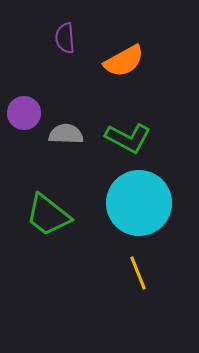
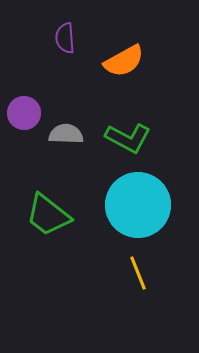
cyan circle: moved 1 px left, 2 px down
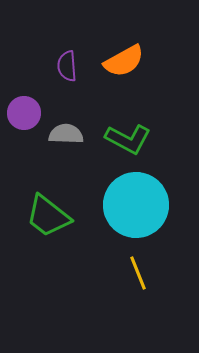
purple semicircle: moved 2 px right, 28 px down
green L-shape: moved 1 px down
cyan circle: moved 2 px left
green trapezoid: moved 1 px down
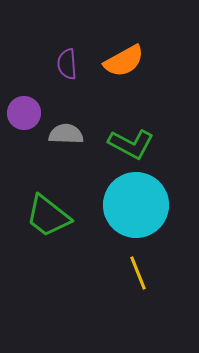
purple semicircle: moved 2 px up
green L-shape: moved 3 px right, 5 px down
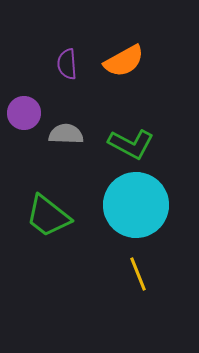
yellow line: moved 1 px down
